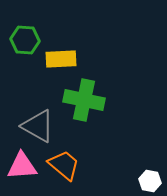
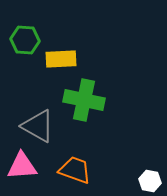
orange trapezoid: moved 11 px right, 5 px down; rotated 20 degrees counterclockwise
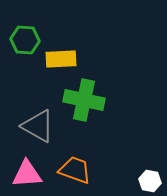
pink triangle: moved 5 px right, 8 px down
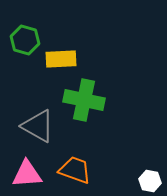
green hexagon: rotated 12 degrees clockwise
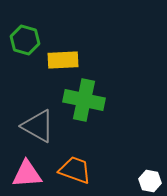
yellow rectangle: moved 2 px right, 1 px down
